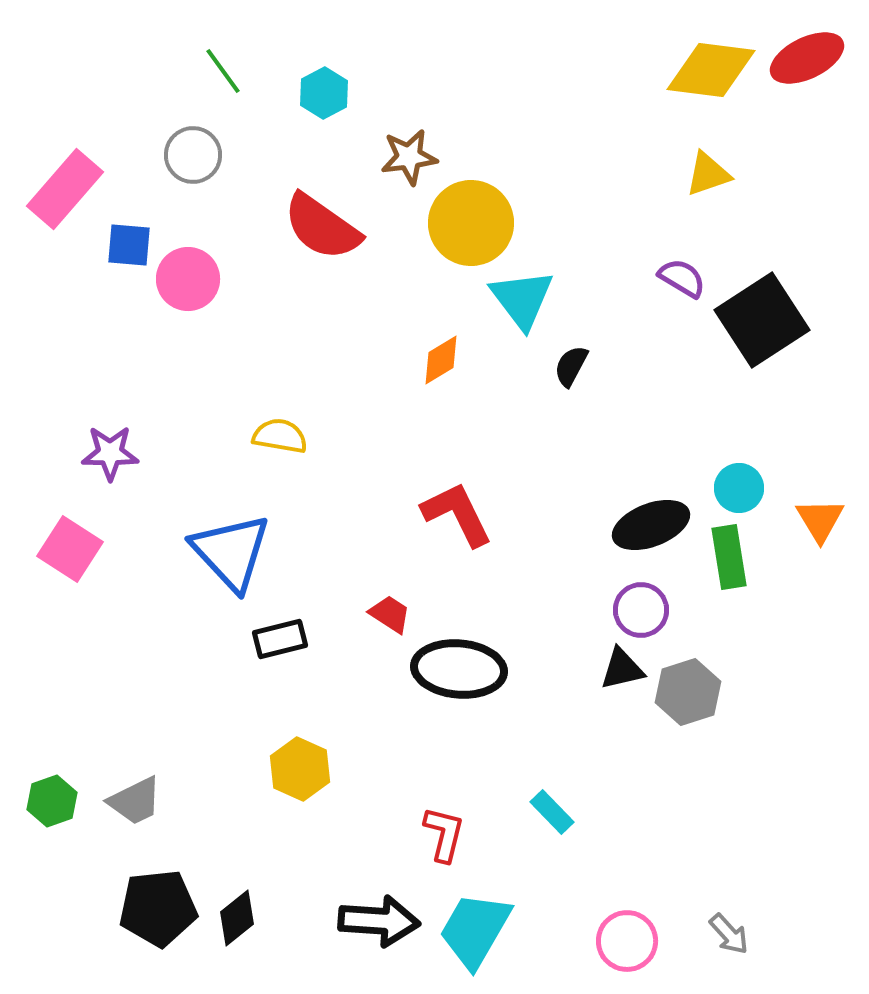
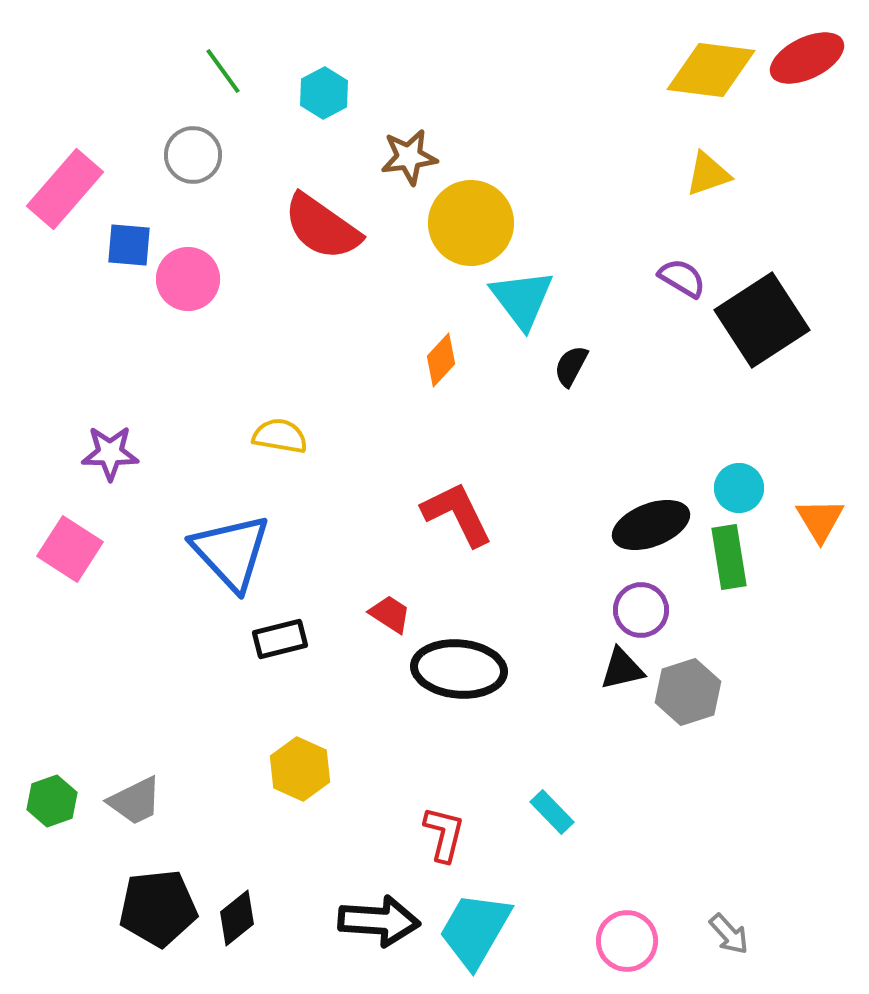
orange diamond at (441, 360): rotated 16 degrees counterclockwise
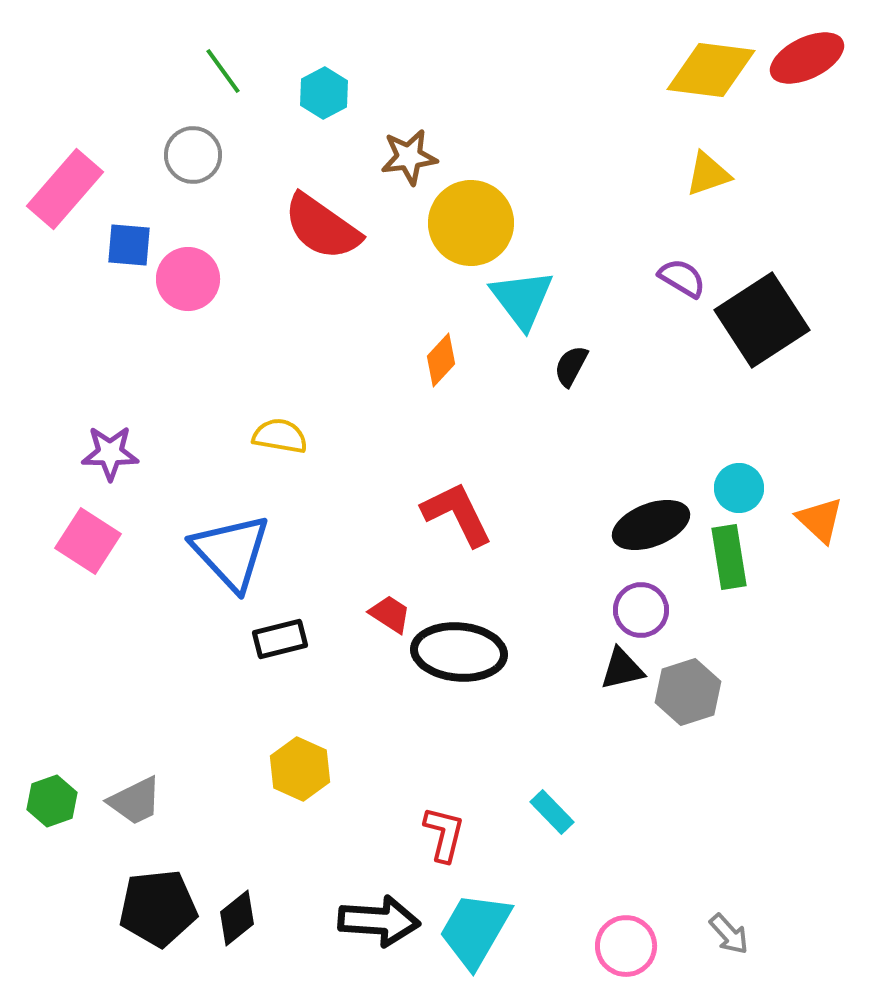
orange triangle at (820, 520): rotated 16 degrees counterclockwise
pink square at (70, 549): moved 18 px right, 8 px up
black ellipse at (459, 669): moved 17 px up
pink circle at (627, 941): moved 1 px left, 5 px down
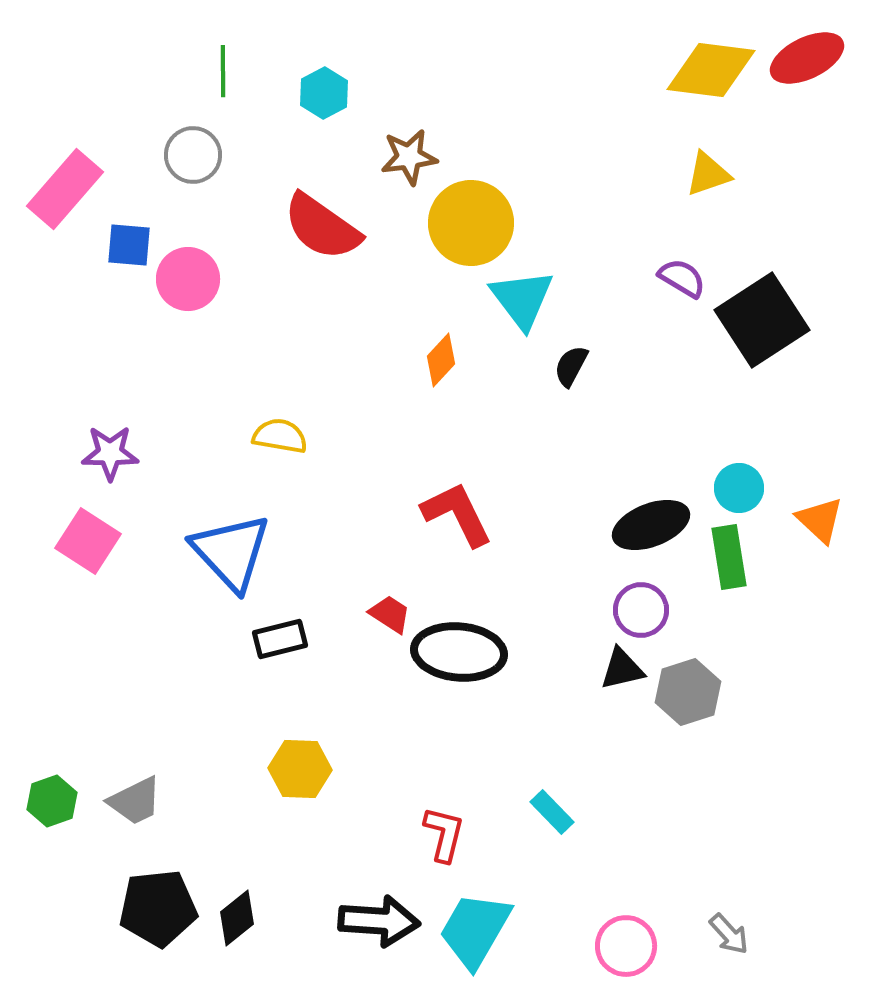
green line at (223, 71): rotated 36 degrees clockwise
yellow hexagon at (300, 769): rotated 22 degrees counterclockwise
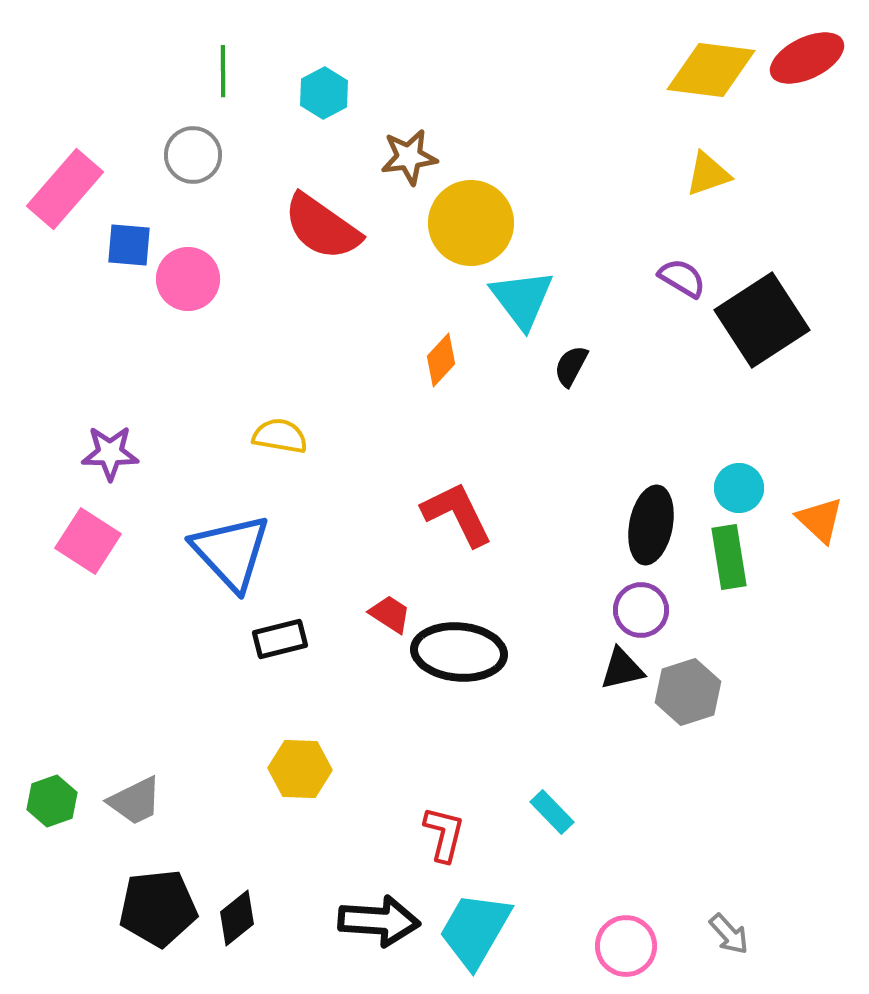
black ellipse at (651, 525): rotated 58 degrees counterclockwise
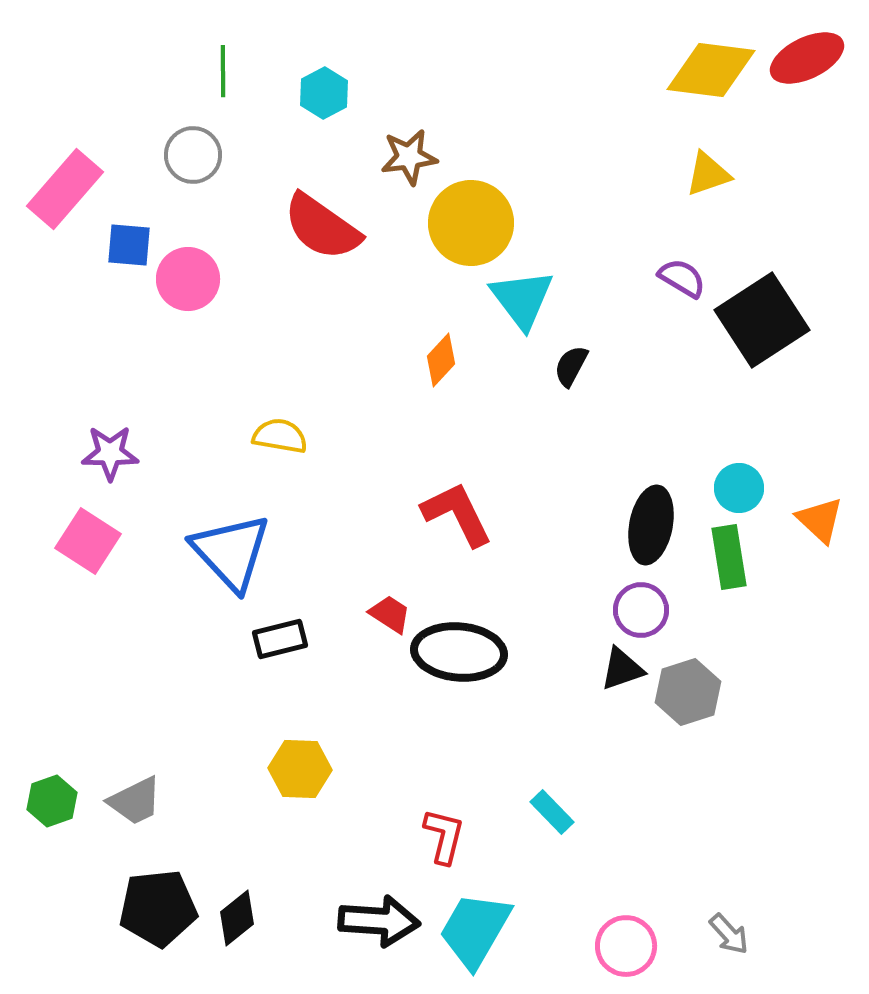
black triangle at (622, 669): rotated 6 degrees counterclockwise
red L-shape at (444, 834): moved 2 px down
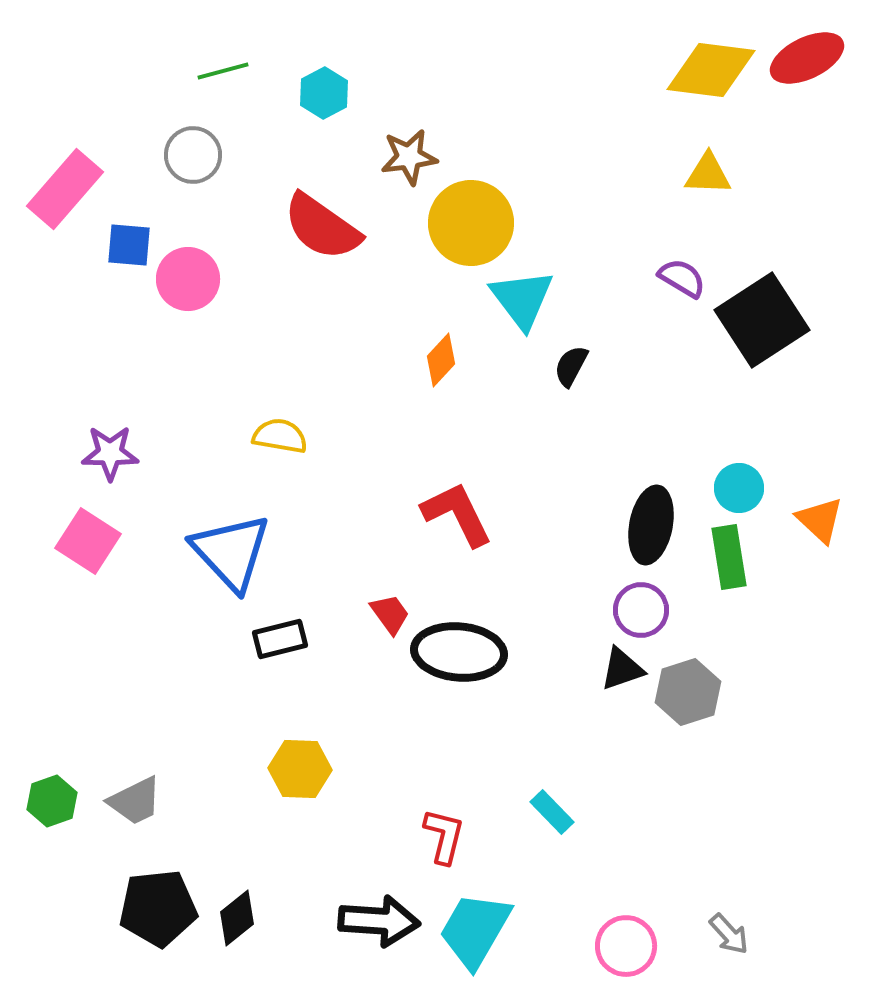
green line at (223, 71): rotated 75 degrees clockwise
yellow triangle at (708, 174): rotated 21 degrees clockwise
red trapezoid at (390, 614): rotated 21 degrees clockwise
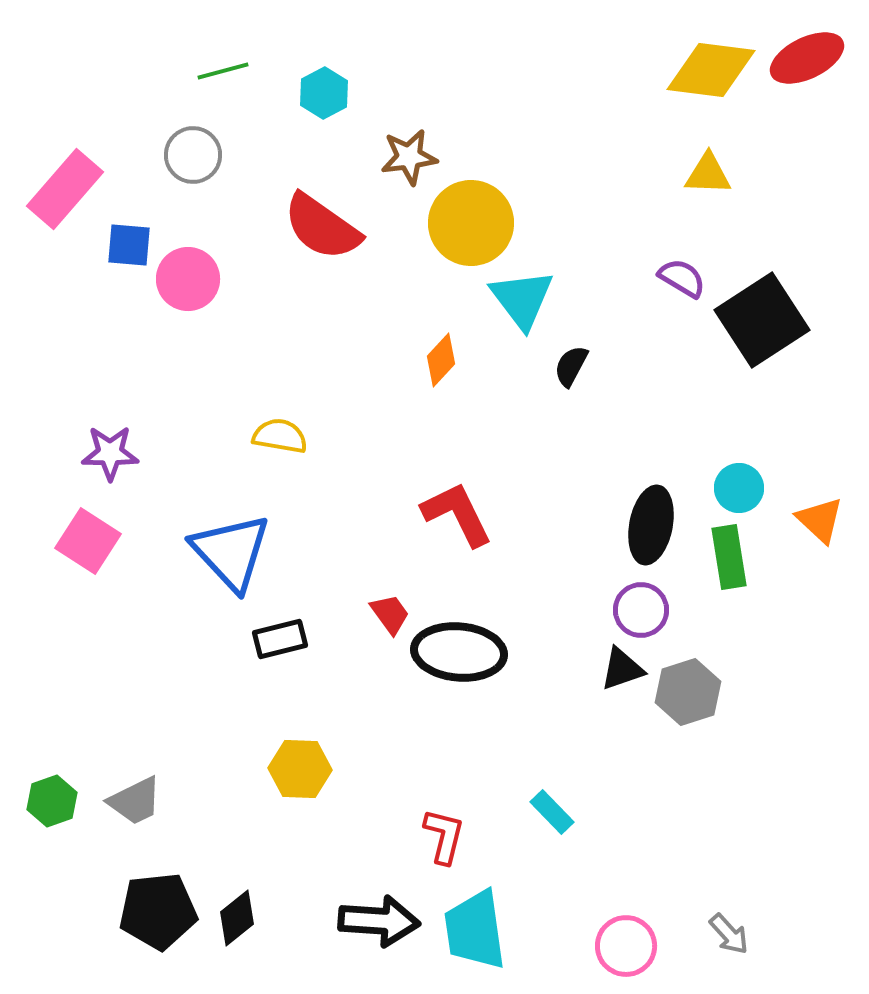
black pentagon at (158, 908): moved 3 px down
cyan trapezoid at (475, 930): rotated 38 degrees counterclockwise
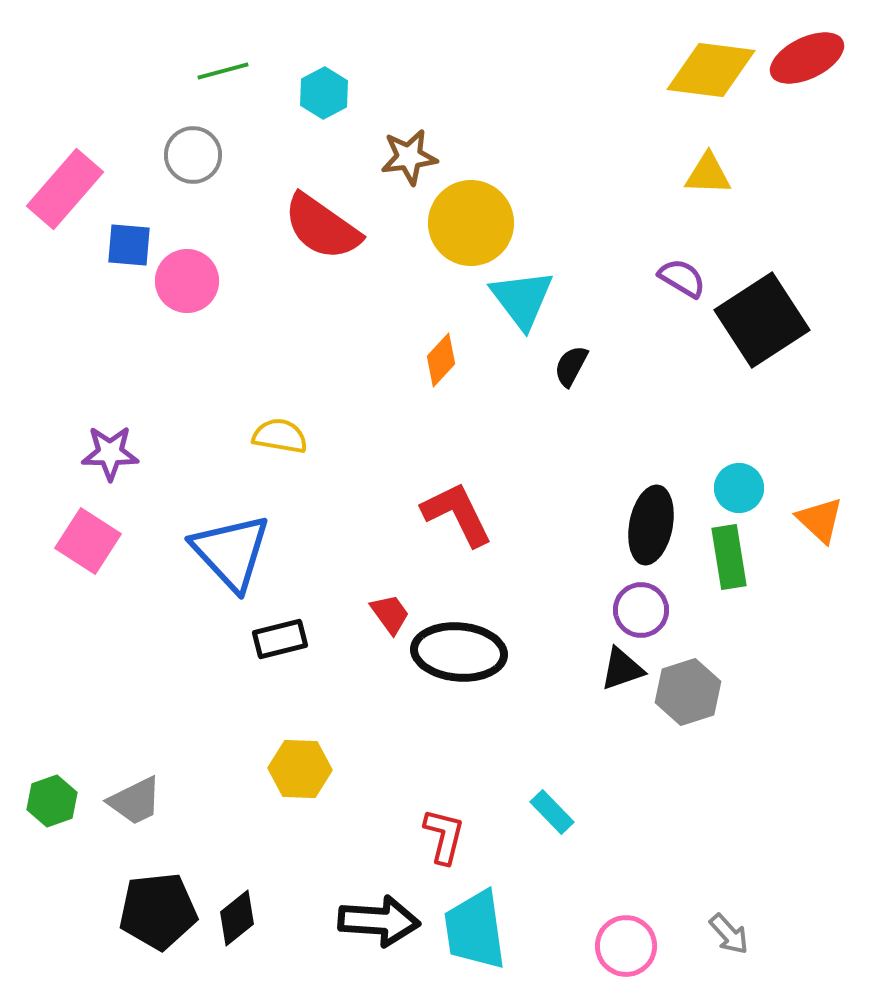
pink circle at (188, 279): moved 1 px left, 2 px down
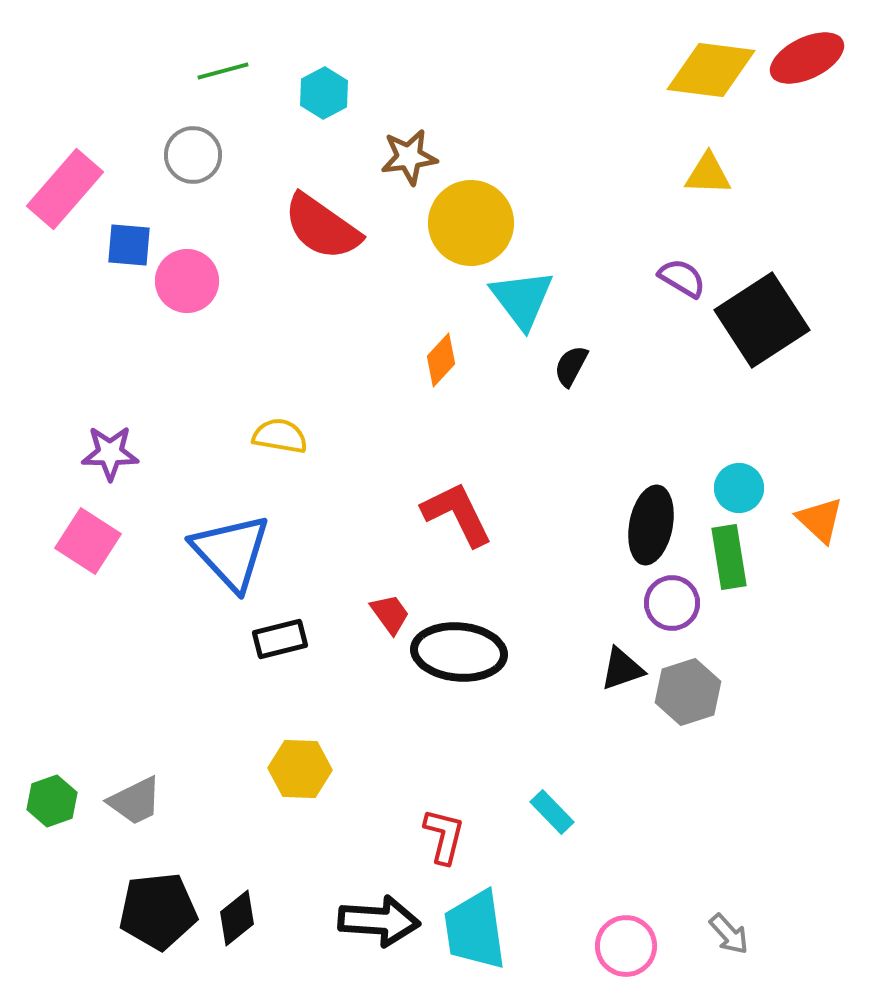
purple circle at (641, 610): moved 31 px right, 7 px up
